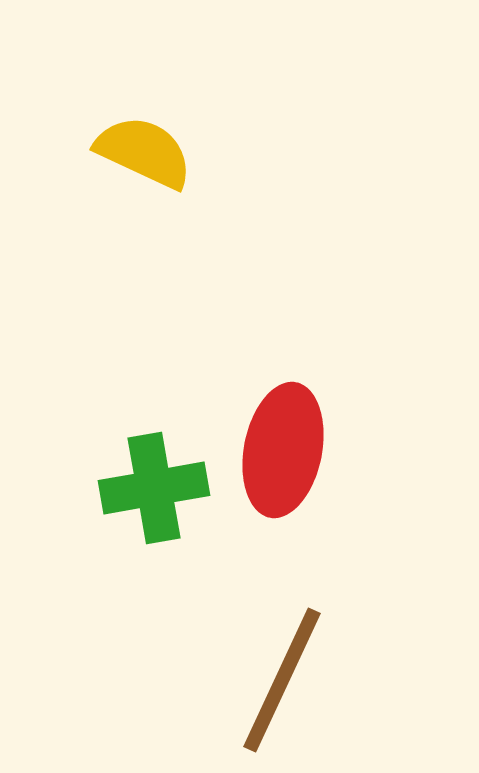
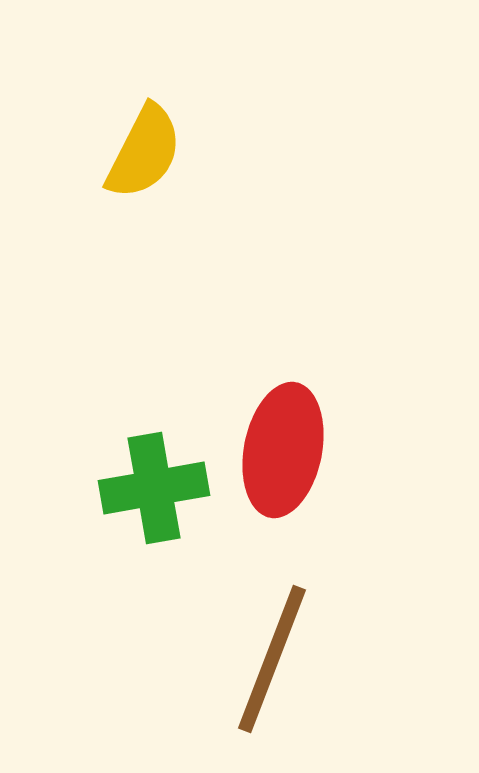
yellow semicircle: rotated 92 degrees clockwise
brown line: moved 10 px left, 21 px up; rotated 4 degrees counterclockwise
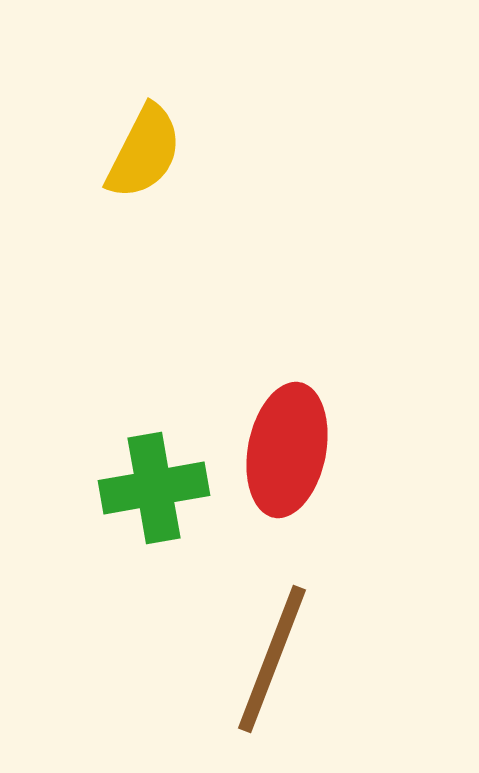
red ellipse: moved 4 px right
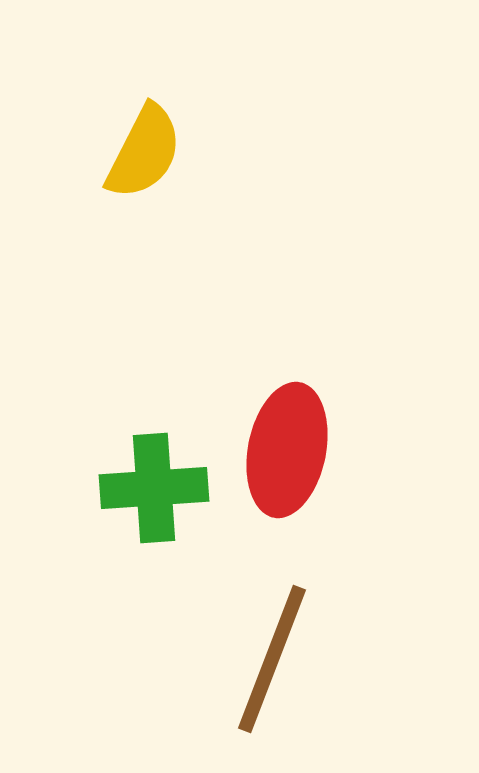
green cross: rotated 6 degrees clockwise
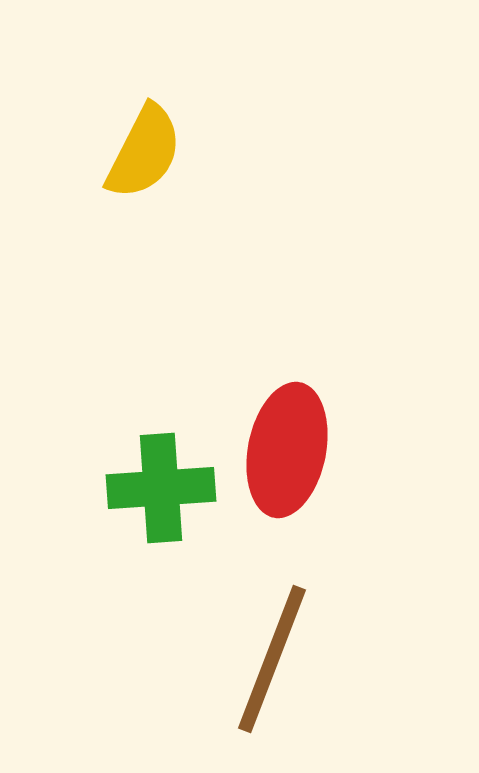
green cross: moved 7 px right
